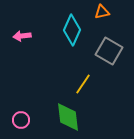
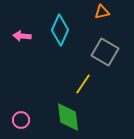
cyan diamond: moved 12 px left
pink arrow: rotated 12 degrees clockwise
gray square: moved 4 px left, 1 px down
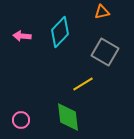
cyan diamond: moved 2 px down; rotated 20 degrees clockwise
yellow line: rotated 25 degrees clockwise
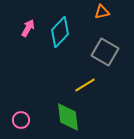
pink arrow: moved 6 px right, 8 px up; rotated 114 degrees clockwise
yellow line: moved 2 px right, 1 px down
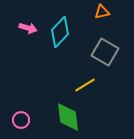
pink arrow: rotated 78 degrees clockwise
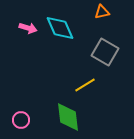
cyan diamond: moved 4 px up; rotated 68 degrees counterclockwise
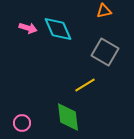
orange triangle: moved 2 px right, 1 px up
cyan diamond: moved 2 px left, 1 px down
pink circle: moved 1 px right, 3 px down
